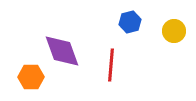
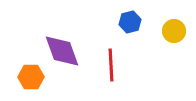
red line: rotated 8 degrees counterclockwise
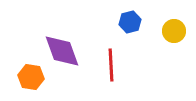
orange hexagon: rotated 10 degrees clockwise
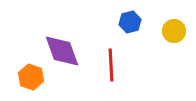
orange hexagon: rotated 10 degrees clockwise
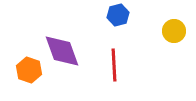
blue hexagon: moved 12 px left, 7 px up
red line: moved 3 px right
orange hexagon: moved 2 px left, 7 px up
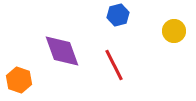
red line: rotated 24 degrees counterclockwise
orange hexagon: moved 10 px left, 10 px down
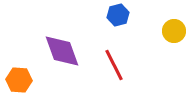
orange hexagon: rotated 15 degrees counterclockwise
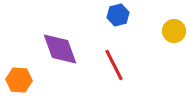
purple diamond: moved 2 px left, 2 px up
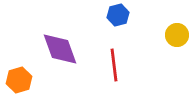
yellow circle: moved 3 px right, 4 px down
red line: rotated 20 degrees clockwise
orange hexagon: rotated 20 degrees counterclockwise
